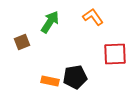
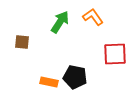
green arrow: moved 10 px right
brown square: rotated 28 degrees clockwise
black pentagon: rotated 20 degrees clockwise
orange rectangle: moved 1 px left, 1 px down
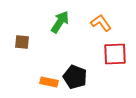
orange L-shape: moved 8 px right, 6 px down
black pentagon: rotated 10 degrees clockwise
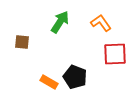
orange rectangle: rotated 18 degrees clockwise
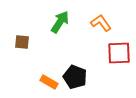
red square: moved 4 px right, 1 px up
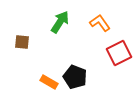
orange L-shape: moved 1 px left
red square: rotated 25 degrees counterclockwise
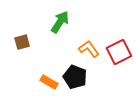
orange L-shape: moved 11 px left, 26 px down
brown square: rotated 21 degrees counterclockwise
red square: moved 1 px up
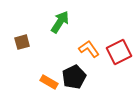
black pentagon: moved 1 px left; rotated 25 degrees clockwise
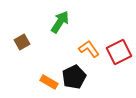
brown square: rotated 14 degrees counterclockwise
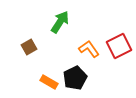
brown square: moved 7 px right, 5 px down
red square: moved 6 px up
black pentagon: moved 1 px right, 1 px down
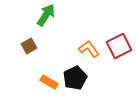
green arrow: moved 14 px left, 7 px up
brown square: moved 1 px up
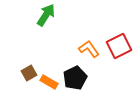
brown square: moved 27 px down
